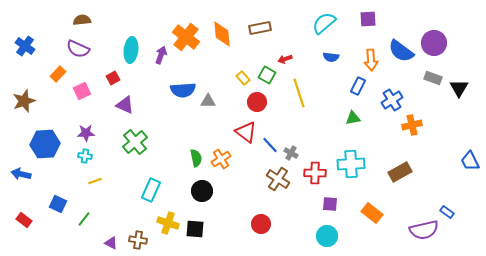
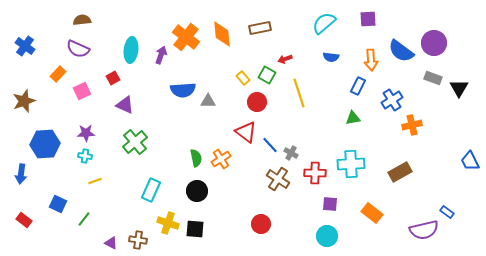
blue arrow at (21, 174): rotated 96 degrees counterclockwise
black circle at (202, 191): moved 5 px left
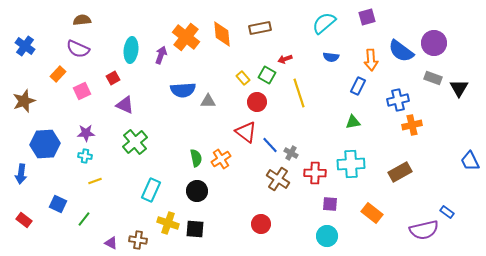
purple square at (368, 19): moved 1 px left, 2 px up; rotated 12 degrees counterclockwise
blue cross at (392, 100): moved 6 px right; rotated 20 degrees clockwise
green triangle at (353, 118): moved 4 px down
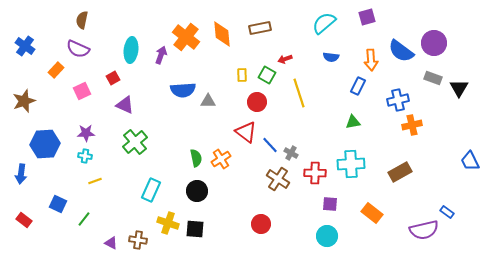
brown semicircle at (82, 20): rotated 72 degrees counterclockwise
orange rectangle at (58, 74): moved 2 px left, 4 px up
yellow rectangle at (243, 78): moved 1 px left, 3 px up; rotated 40 degrees clockwise
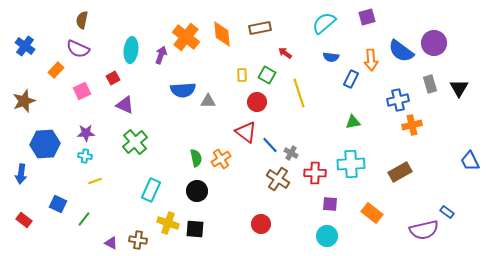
red arrow at (285, 59): moved 6 px up; rotated 56 degrees clockwise
gray rectangle at (433, 78): moved 3 px left, 6 px down; rotated 54 degrees clockwise
blue rectangle at (358, 86): moved 7 px left, 7 px up
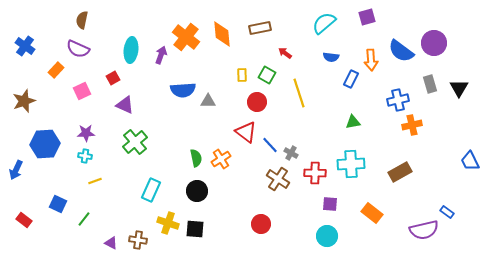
blue arrow at (21, 174): moved 5 px left, 4 px up; rotated 18 degrees clockwise
